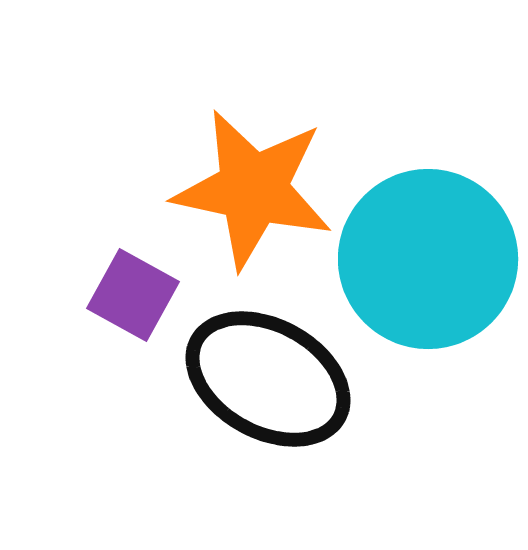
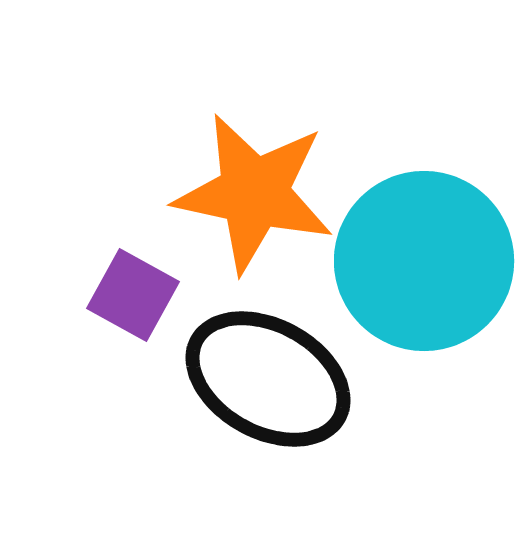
orange star: moved 1 px right, 4 px down
cyan circle: moved 4 px left, 2 px down
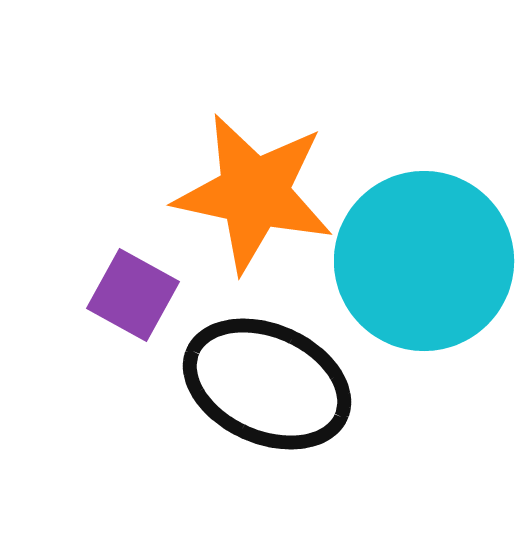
black ellipse: moved 1 px left, 5 px down; rotated 5 degrees counterclockwise
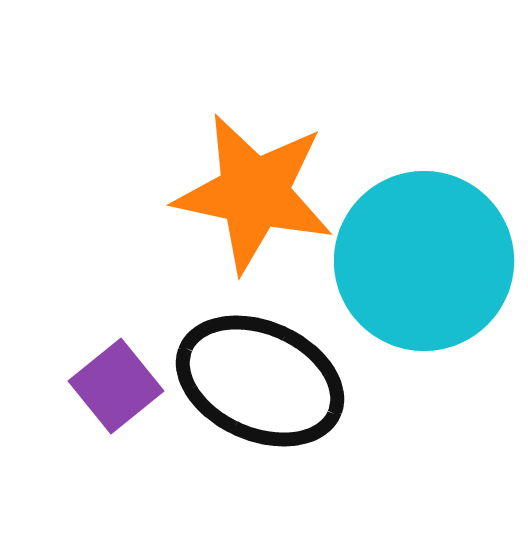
purple square: moved 17 px left, 91 px down; rotated 22 degrees clockwise
black ellipse: moved 7 px left, 3 px up
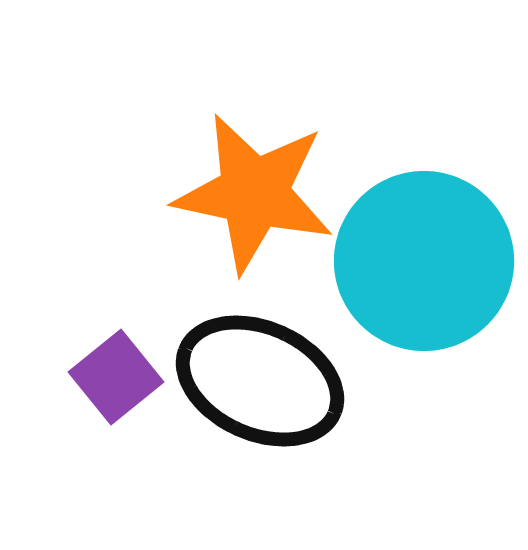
purple square: moved 9 px up
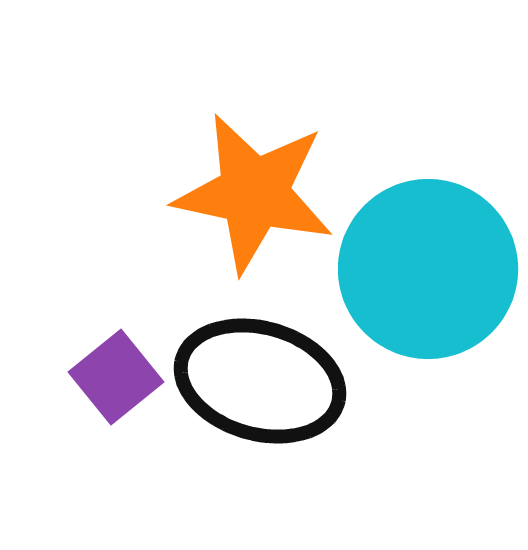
cyan circle: moved 4 px right, 8 px down
black ellipse: rotated 8 degrees counterclockwise
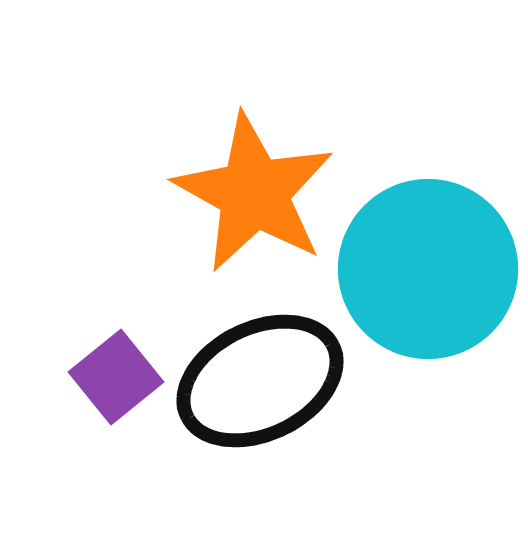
orange star: rotated 17 degrees clockwise
black ellipse: rotated 42 degrees counterclockwise
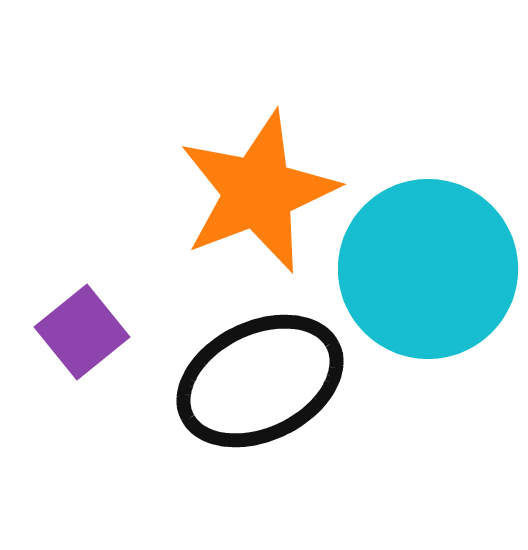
orange star: moved 4 px right, 1 px up; rotated 22 degrees clockwise
purple square: moved 34 px left, 45 px up
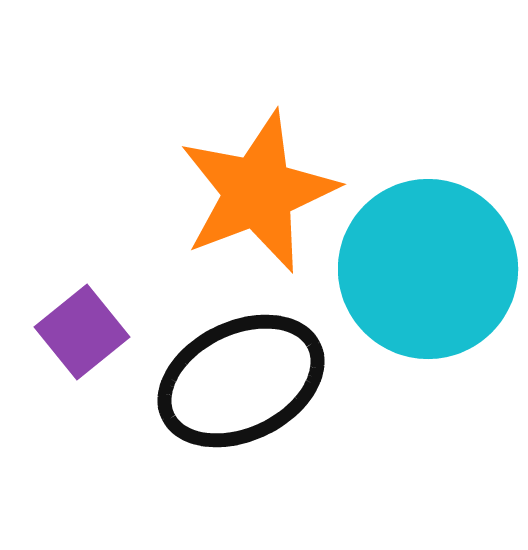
black ellipse: moved 19 px left
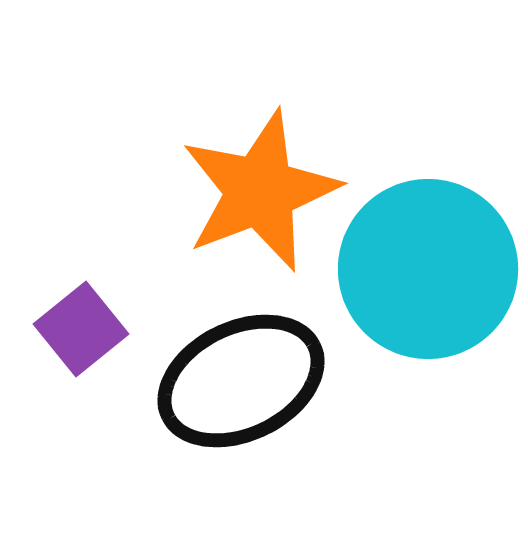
orange star: moved 2 px right, 1 px up
purple square: moved 1 px left, 3 px up
